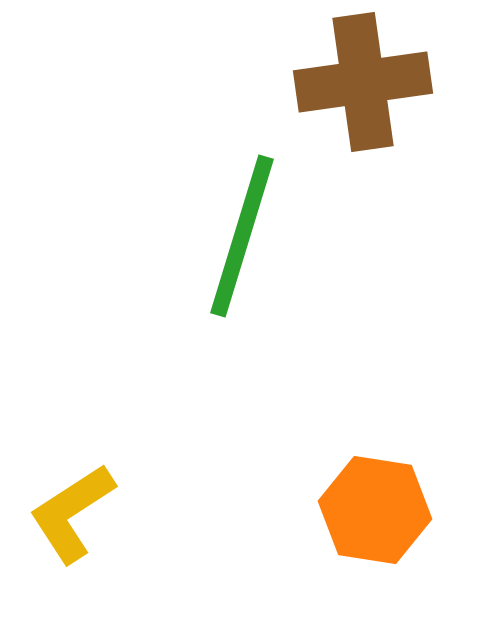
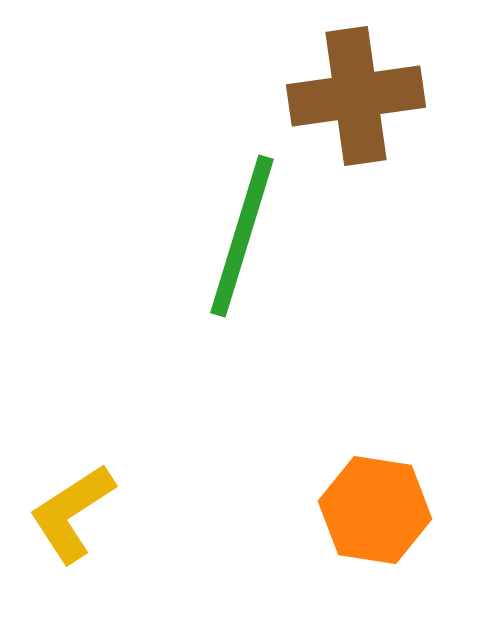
brown cross: moved 7 px left, 14 px down
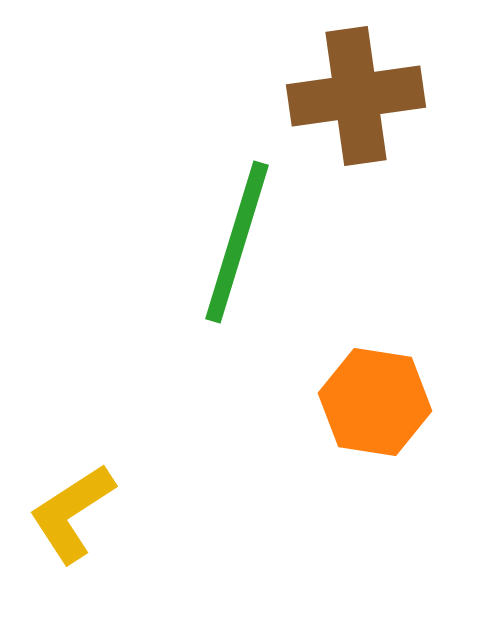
green line: moved 5 px left, 6 px down
orange hexagon: moved 108 px up
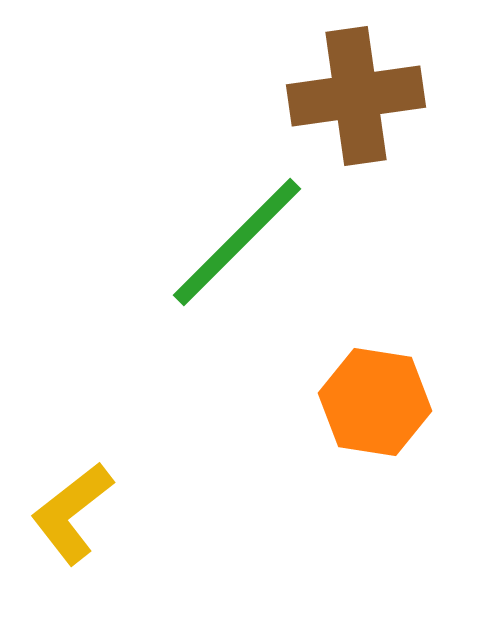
green line: rotated 28 degrees clockwise
yellow L-shape: rotated 5 degrees counterclockwise
